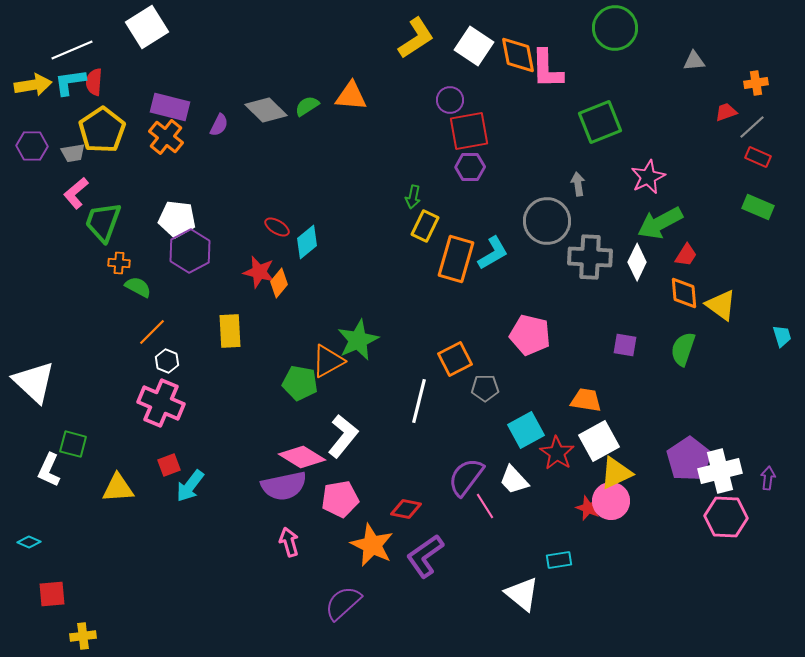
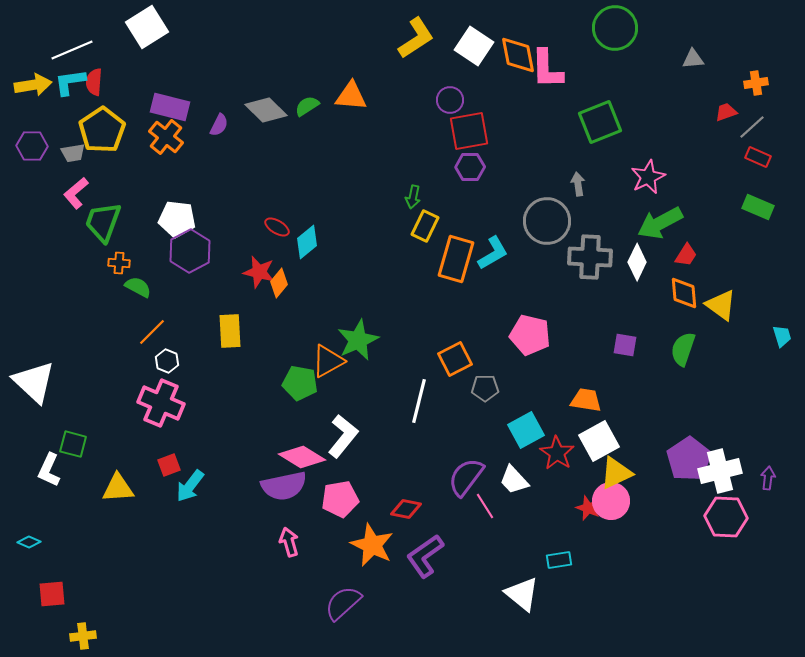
gray triangle at (694, 61): moved 1 px left, 2 px up
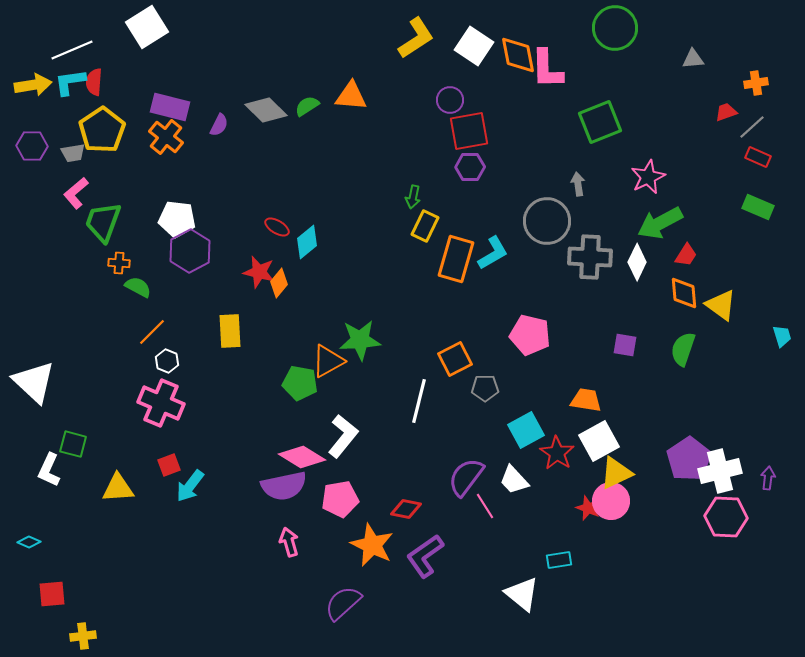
green star at (358, 340): moved 2 px right; rotated 21 degrees clockwise
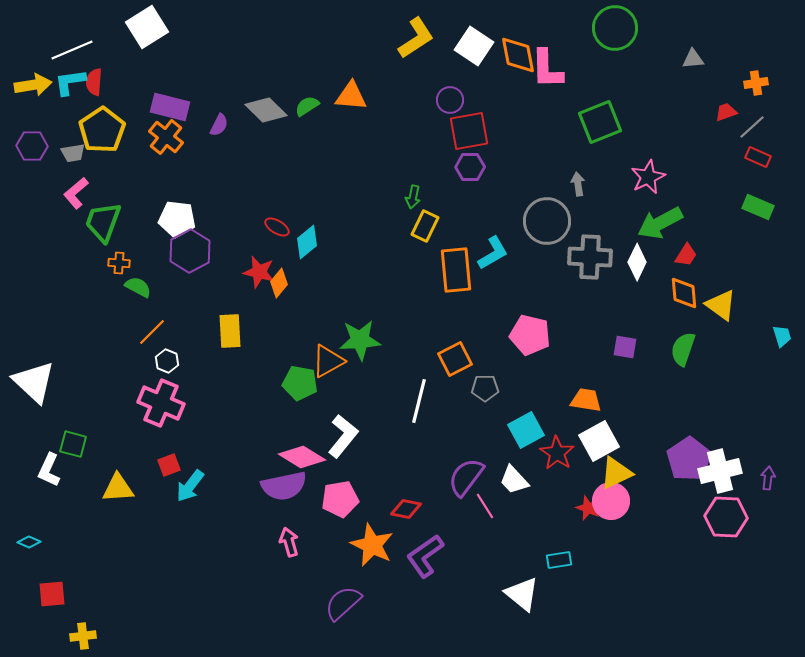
orange rectangle at (456, 259): moved 11 px down; rotated 21 degrees counterclockwise
purple square at (625, 345): moved 2 px down
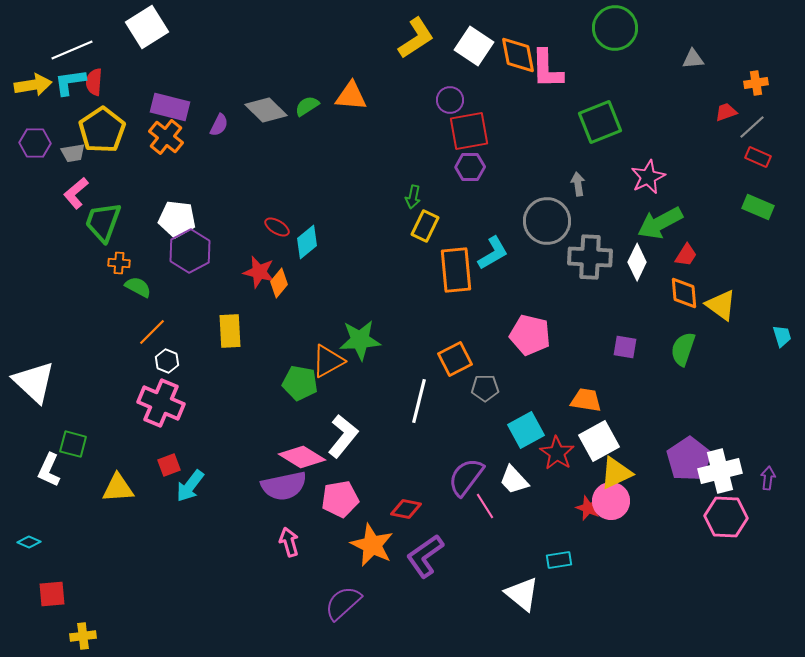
purple hexagon at (32, 146): moved 3 px right, 3 px up
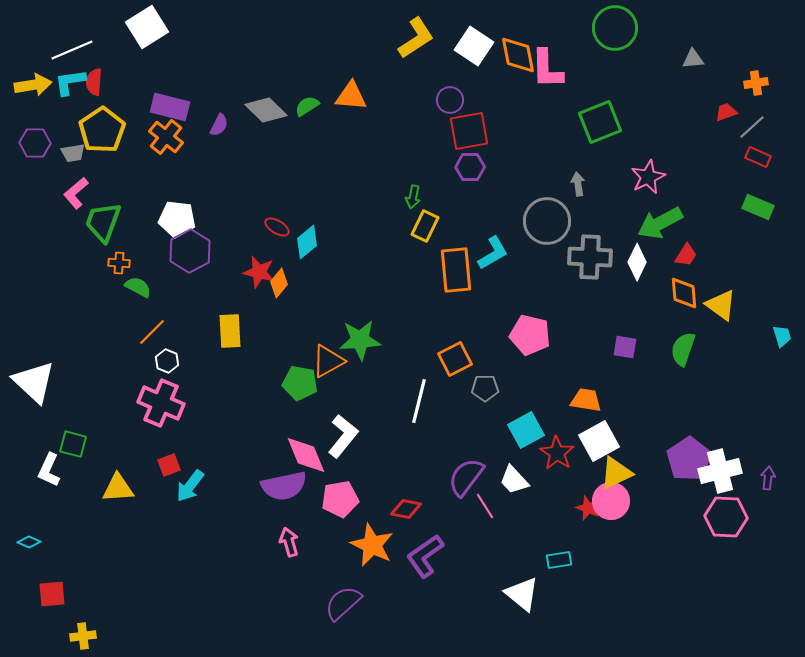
pink diamond at (302, 457): moved 4 px right, 2 px up; rotated 36 degrees clockwise
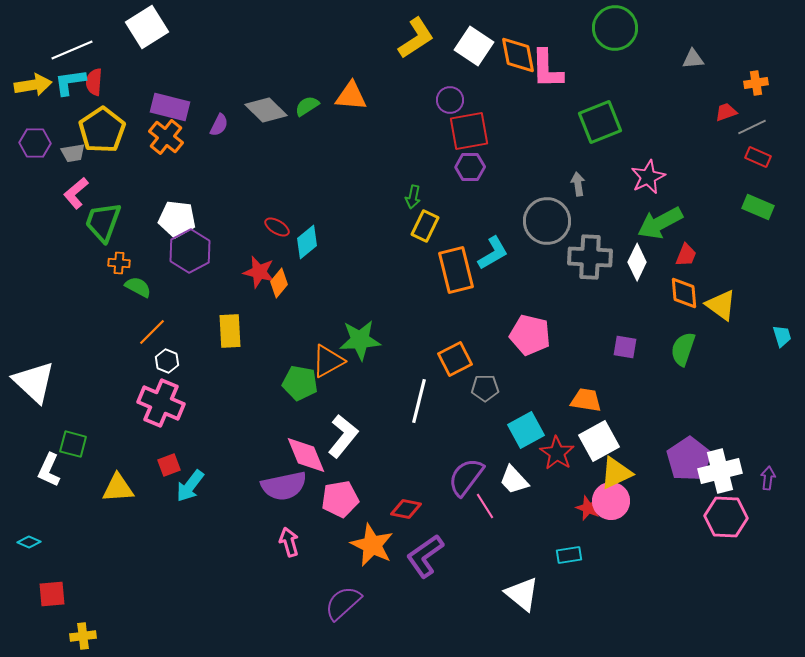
gray line at (752, 127): rotated 16 degrees clockwise
red trapezoid at (686, 255): rotated 10 degrees counterclockwise
orange rectangle at (456, 270): rotated 9 degrees counterclockwise
cyan rectangle at (559, 560): moved 10 px right, 5 px up
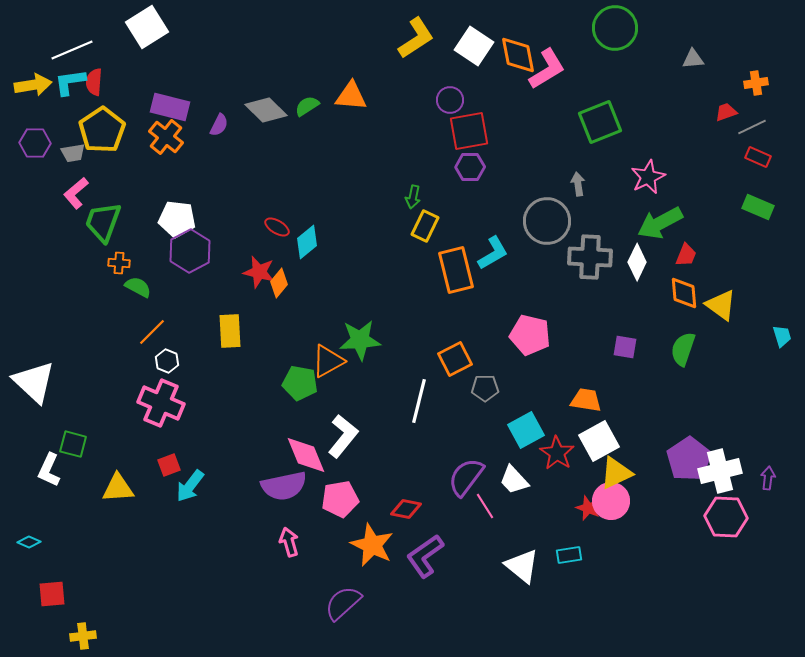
pink L-shape at (547, 69): rotated 120 degrees counterclockwise
white triangle at (522, 594): moved 28 px up
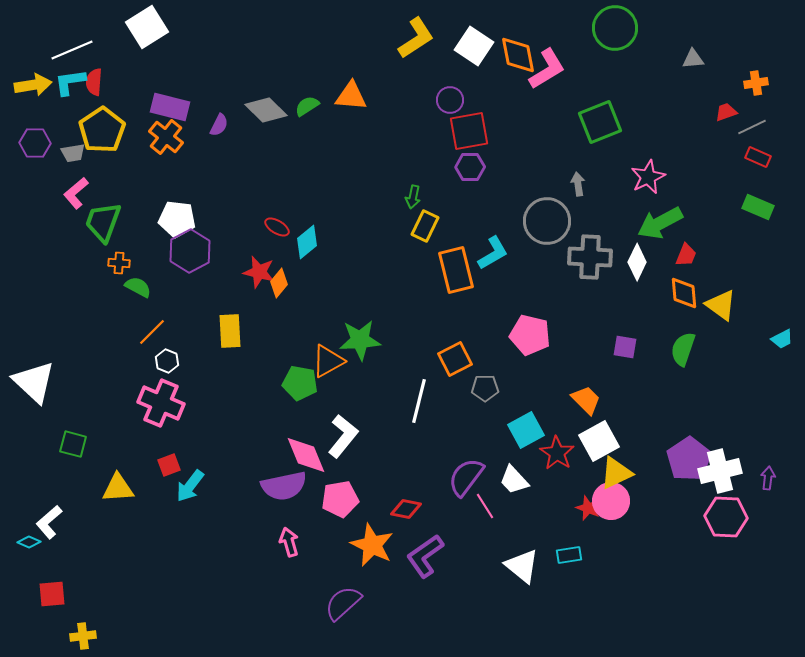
cyan trapezoid at (782, 336): moved 3 px down; rotated 80 degrees clockwise
orange trapezoid at (586, 400): rotated 36 degrees clockwise
white L-shape at (49, 470): moved 52 px down; rotated 24 degrees clockwise
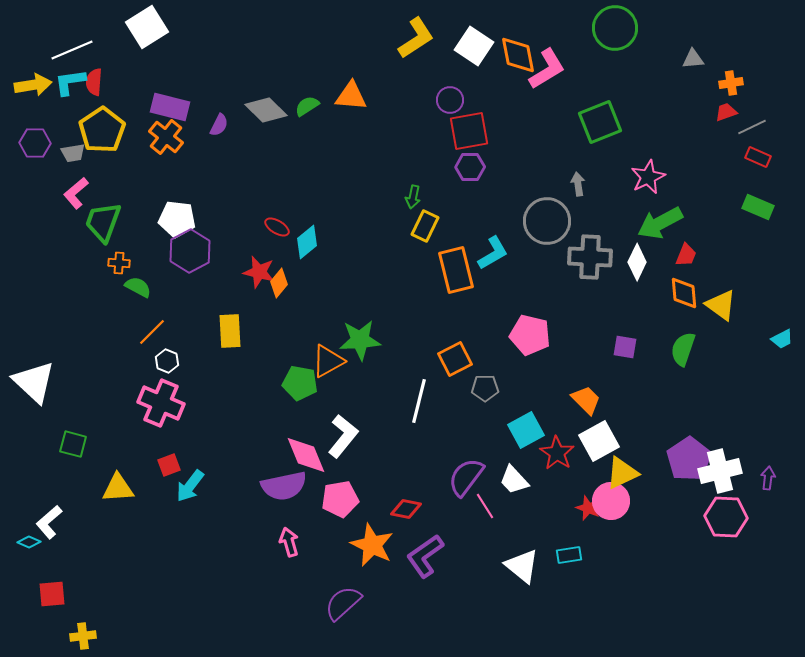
orange cross at (756, 83): moved 25 px left
yellow triangle at (616, 473): moved 6 px right
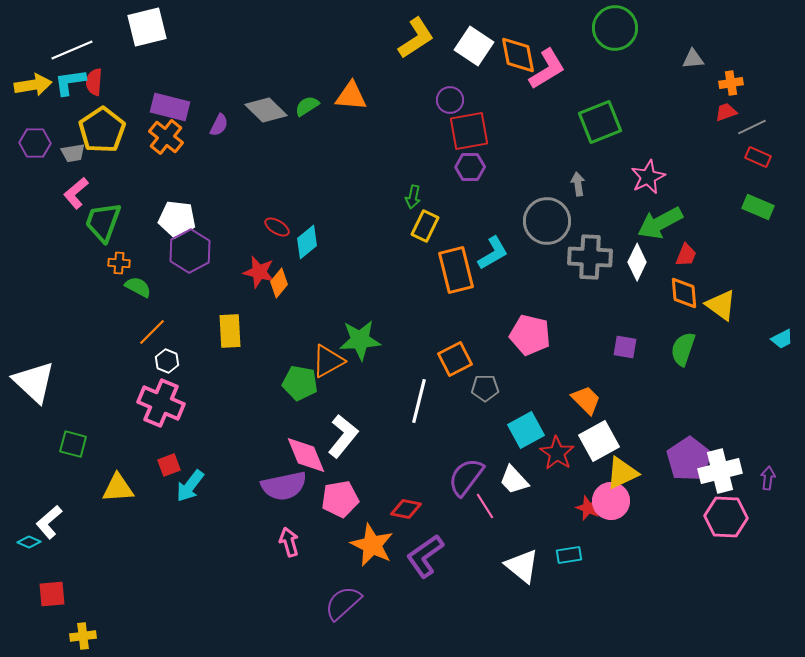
white square at (147, 27): rotated 18 degrees clockwise
